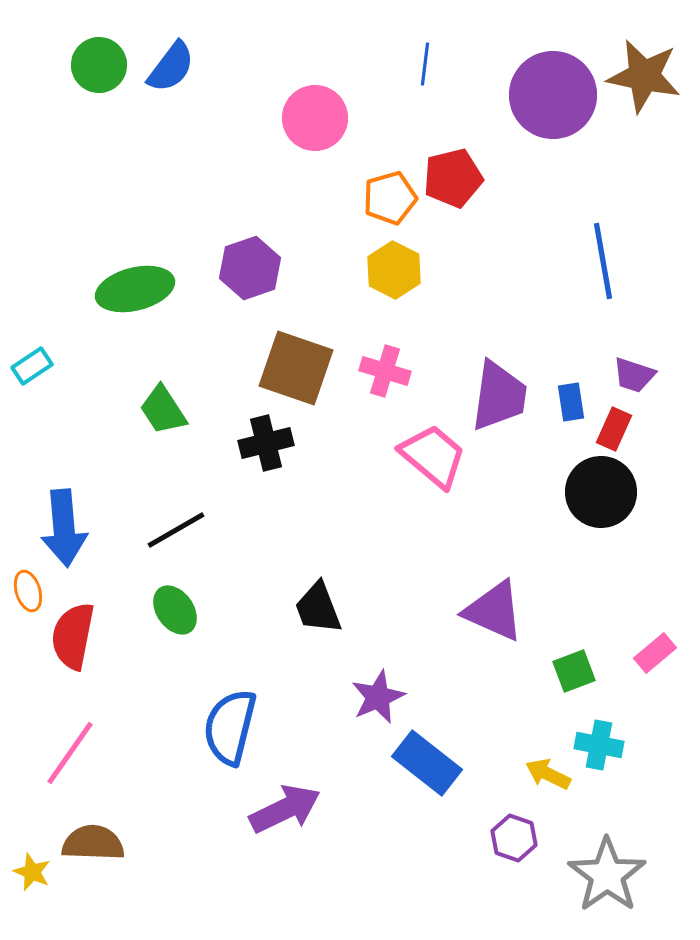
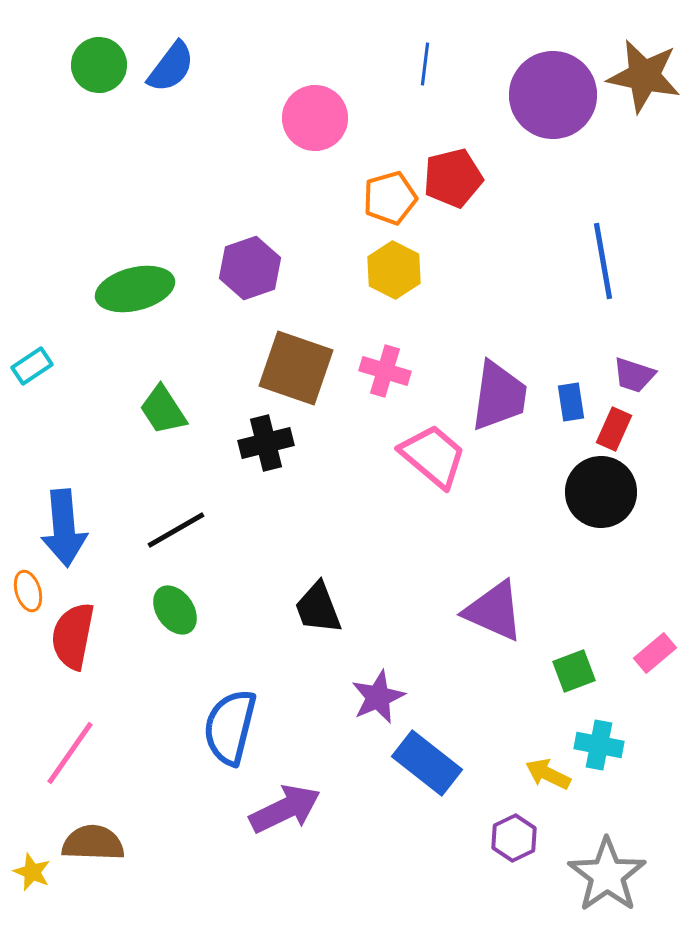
purple hexagon at (514, 838): rotated 15 degrees clockwise
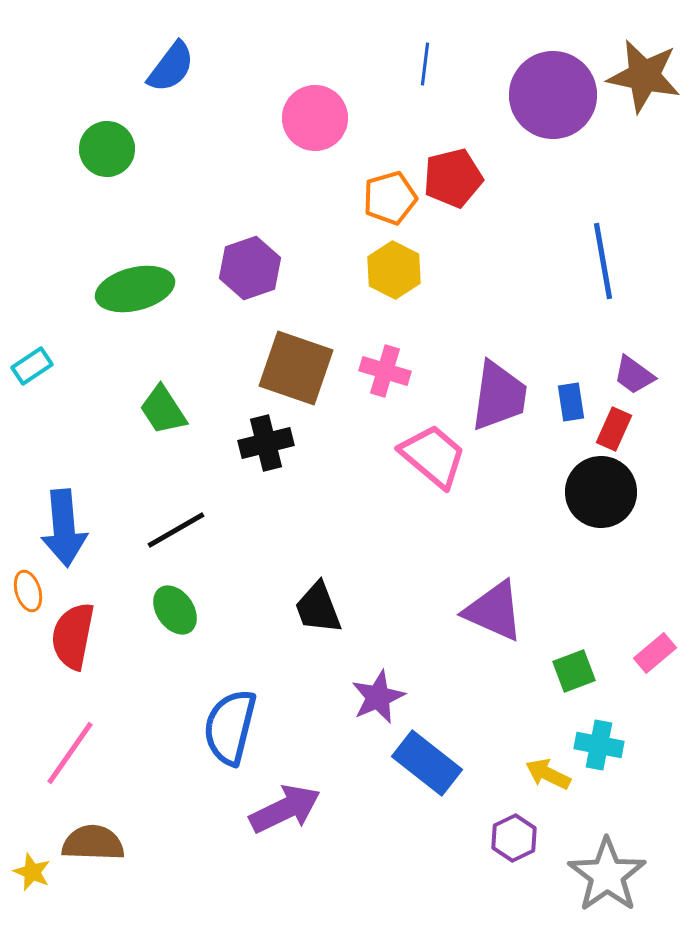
green circle at (99, 65): moved 8 px right, 84 px down
purple trapezoid at (634, 375): rotated 18 degrees clockwise
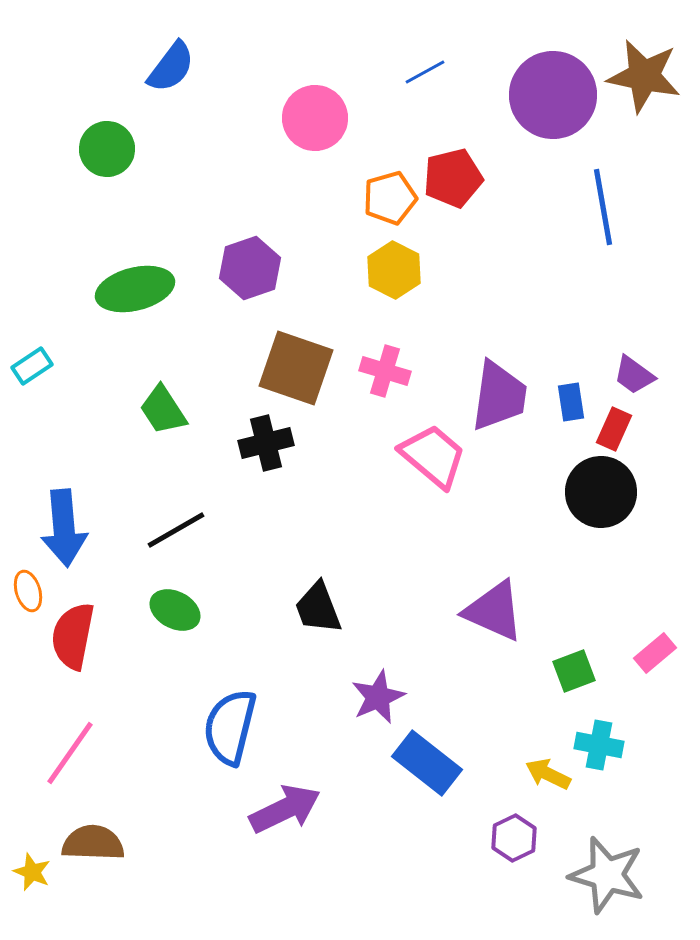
blue line at (425, 64): moved 8 px down; rotated 54 degrees clockwise
blue line at (603, 261): moved 54 px up
green ellipse at (175, 610): rotated 27 degrees counterclockwise
gray star at (607, 875): rotated 20 degrees counterclockwise
